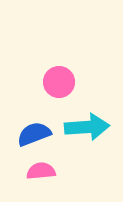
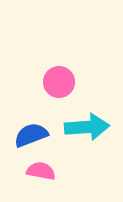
blue semicircle: moved 3 px left, 1 px down
pink semicircle: rotated 16 degrees clockwise
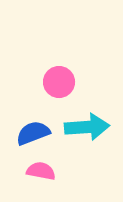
blue semicircle: moved 2 px right, 2 px up
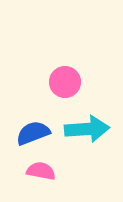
pink circle: moved 6 px right
cyan arrow: moved 2 px down
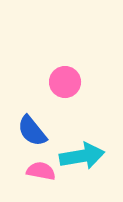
cyan arrow: moved 5 px left, 27 px down; rotated 6 degrees counterclockwise
blue semicircle: moved 1 px left, 2 px up; rotated 108 degrees counterclockwise
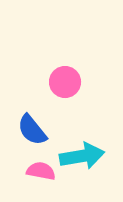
blue semicircle: moved 1 px up
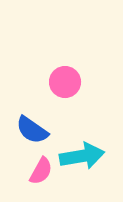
blue semicircle: rotated 16 degrees counterclockwise
pink semicircle: rotated 108 degrees clockwise
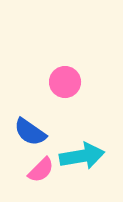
blue semicircle: moved 2 px left, 2 px down
pink semicircle: moved 1 px up; rotated 16 degrees clockwise
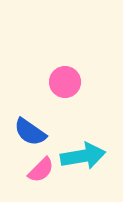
cyan arrow: moved 1 px right
